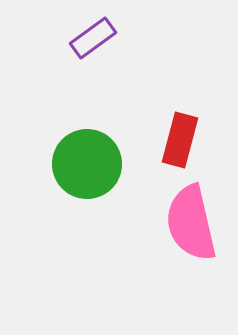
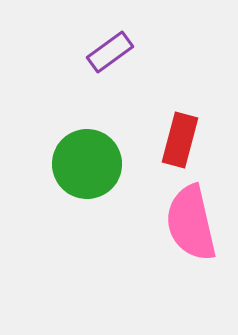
purple rectangle: moved 17 px right, 14 px down
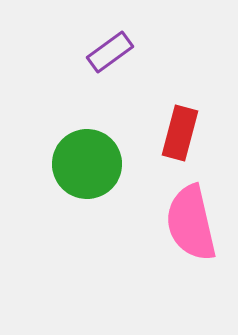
red rectangle: moved 7 px up
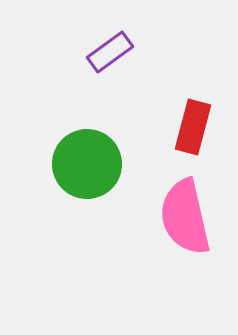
red rectangle: moved 13 px right, 6 px up
pink semicircle: moved 6 px left, 6 px up
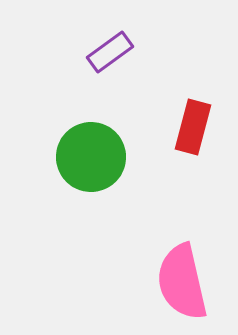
green circle: moved 4 px right, 7 px up
pink semicircle: moved 3 px left, 65 px down
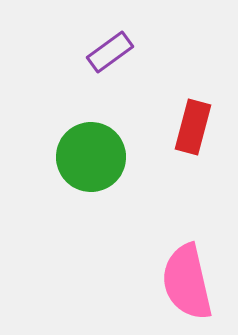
pink semicircle: moved 5 px right
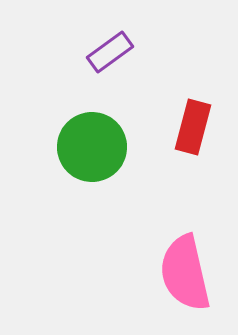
green circle: moved 1 px right, 10 px up
pink semicircle: moved 2 px left, 9 px up
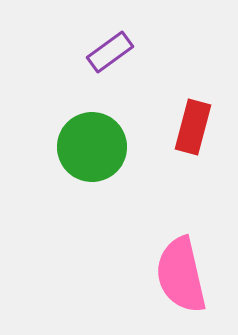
pink semicircle: moved 4 px left, 2 px down
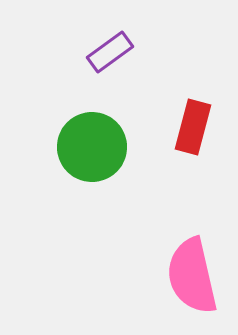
pink semicircle: moved 11 px right, 1 px down
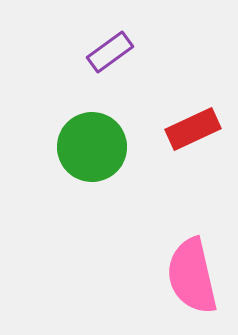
red rectangle: moved 2 px down; rotated 50 degrees clockwise
